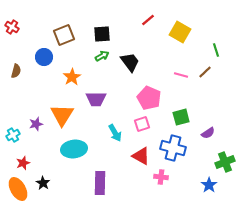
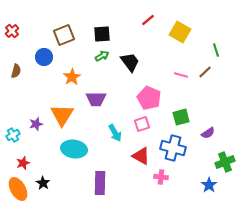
red cross: moved 4 px down; rotated 16 degrees clockwise
cyan ellipse: rotated 15 degrees clockwise
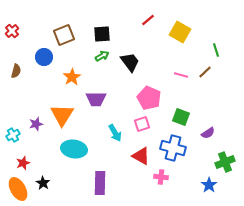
green square: rotated 36 degrees clockwise
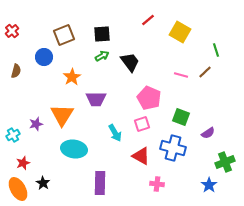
pink cross: moved 4 px left, 7 px down
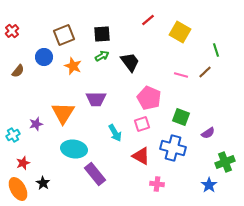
brown semicircle: moved 2 px right; rotated 24 degrees clockwise
orange star: moved 1 px right, 11 px up; rotated 18 degrees counterclockwise
orange triangle: moved 1 px right, 2 px up
purple rectangle: moved 5 px left, 9 px up; rotated 40 degrees counterclockwise
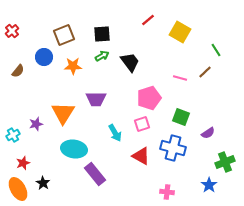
green line: rotated 16 degrees counterclockwise
orange star: rotated 24 degrees counterclockwise
pink line: moved 1 px left, 3 px down
pink pentagon: rotated 30 degrees clockwise
pink cross: moved 10 px right, 8 px down
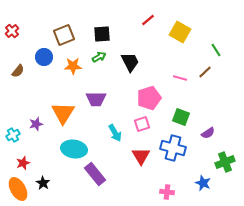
green arrow: moved 3 px left, 1 px down
black trapezoid: rotated 10 degrees clockwise
red triangle: rotated 30 degrees clockwise
blue star: moved 6 px left, 2 px up; rotated 14 degrees counterclockwise
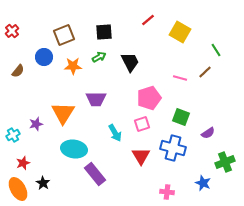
black square: moved 2 px right, 2 px up
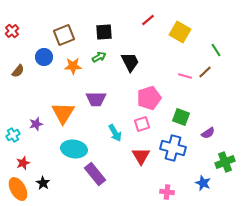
pink line: moved 5 px right, 2 px up
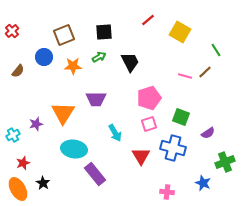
pink square: moved 7 px right
